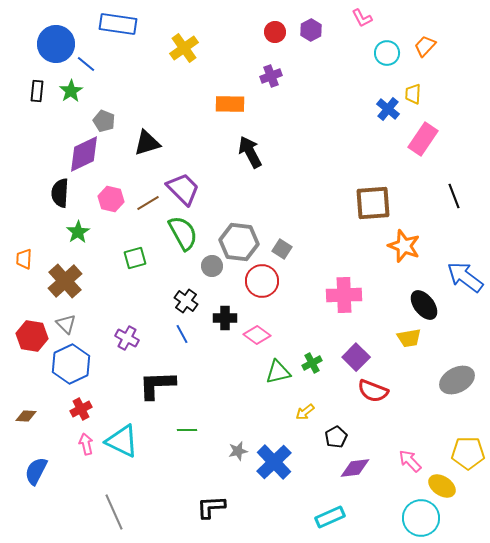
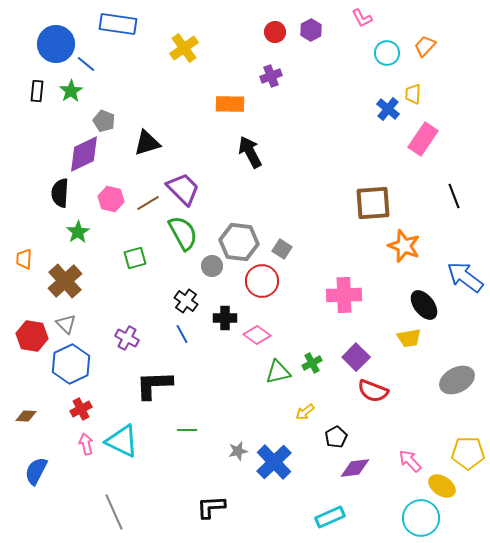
black L-shape at (157, 385): moved 3 px left
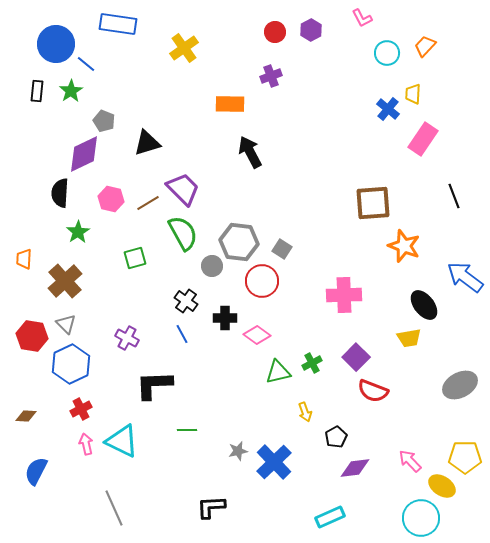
gray ellipse at (457, 380): moved 3 px right, 5 px down
yellow arrow at (305, 412): rotated 72 degrees counterclockwise
yellow pentagon at (468, 453): moved 3 px left, 4 px down
gray line at (114, 512): moved 4 px up
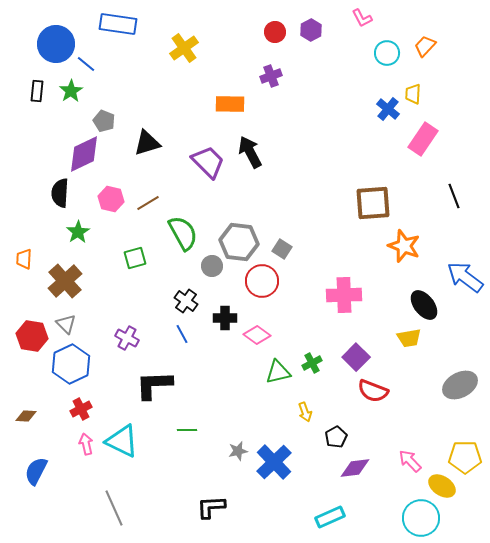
purple trapezoid at (183, 189): moved 25 px right, 27 px up
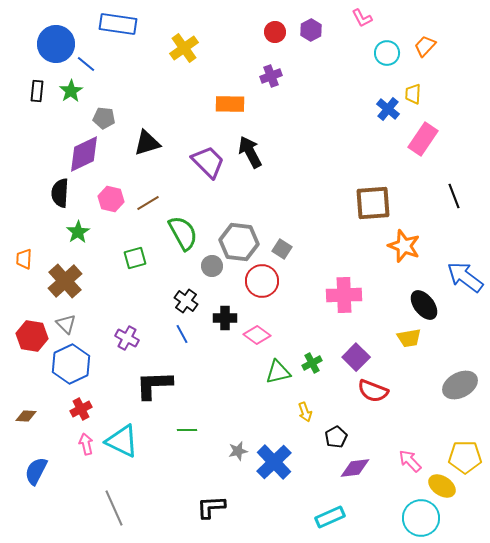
gray pentagon at (104, 121): moved 3 px up; rotated 15 degrees counterclockwise
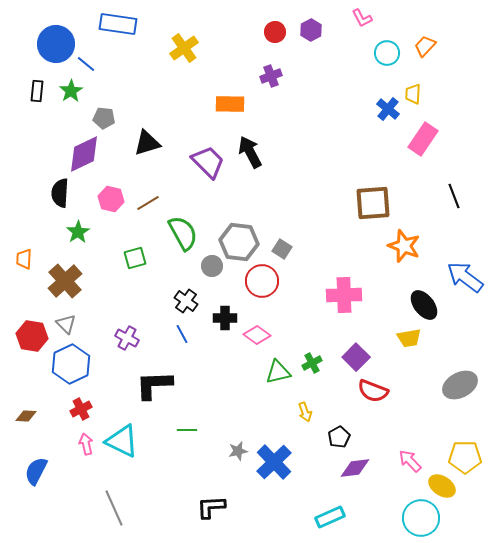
black pentagon at (336, 437): moved 3 px right
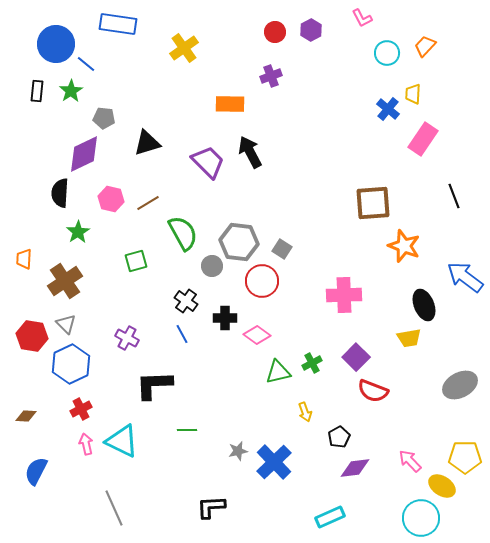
green square at (135, 258): moved 1 px right, 3 px down
brown cross at (65, 281): rotated 8 degrees clockwise
black ellipse at (424, 305): rotated 16 degrees clockwise
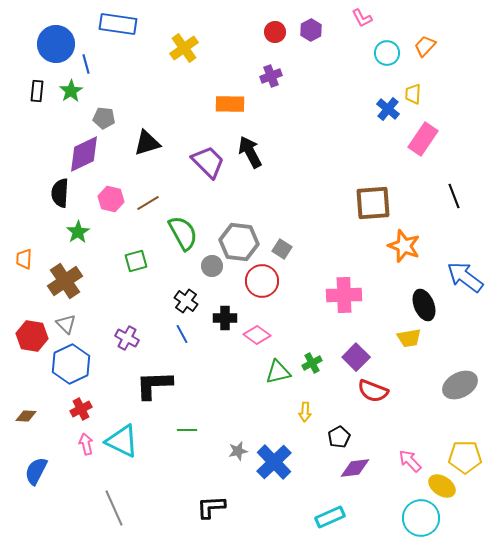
blue line at (86, 64): rotated 36 degrees clockwise
yellow arrow at (305, 412): rotated 24 degrees clockwise
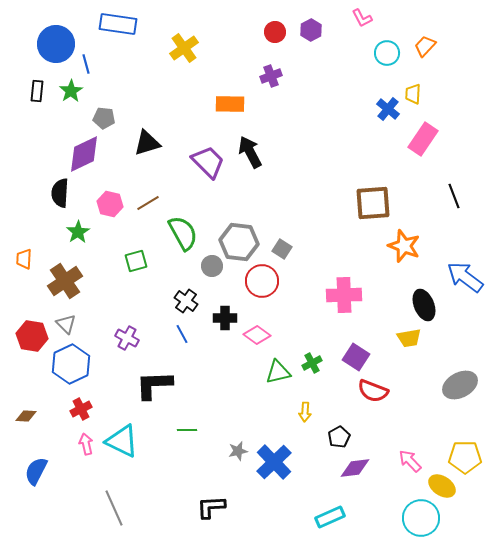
pink hexagon at (111, 199): moved 1 px left, 5 px down
purple square at (356, 357): rotated 12 degrees counterclockwise
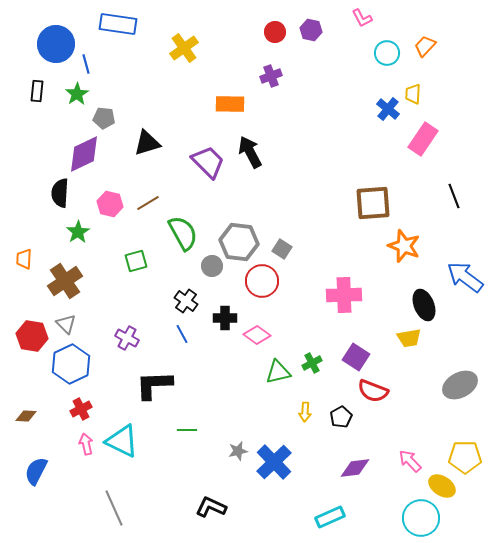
purple hexagon at (311, 30): rotated 20 degrees counterclockwise
green star at (71, 91): moved 6 px right, 3 px down
black pentagon at (339, 437): moved 2 px right, 20 px up
black L-shape at (211, 507): rotated 28 degrees clockwise
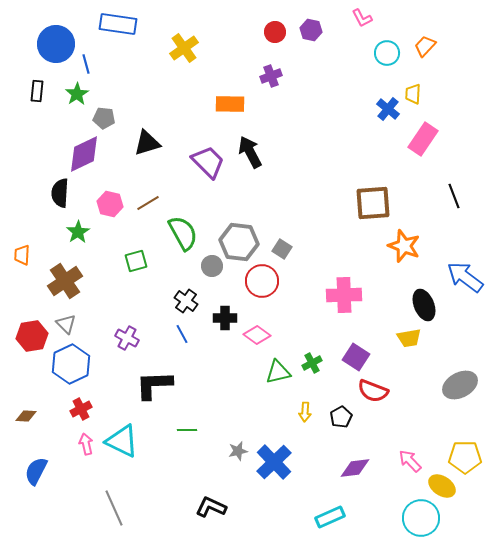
orange trapezoid at (24, 259): moved 2 px left, 4 px up
red hexagon at (32, 336): rotated 20 degrees counterclockwise
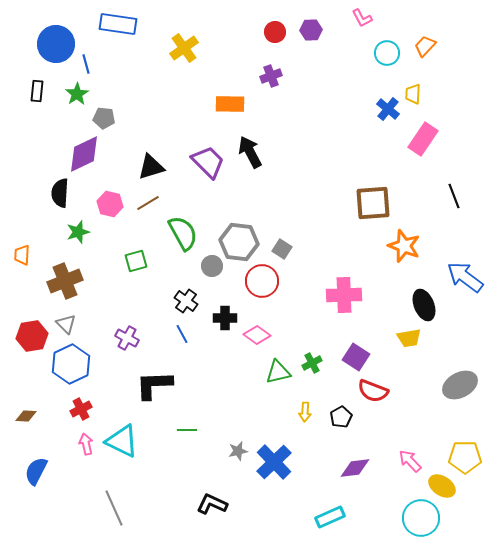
purple hexagon at (311, 30): rotated 15 degrees counterclockwise
black triangle at (147, 143): moved 4 px right, 24 px down
green star at (78, 232): rotated 15 degrees clockwise
brown cross at (65, 281): rotated 12 degrees clockwise
black L-shape at (211, 507): moved 1 px right, 3 px up
